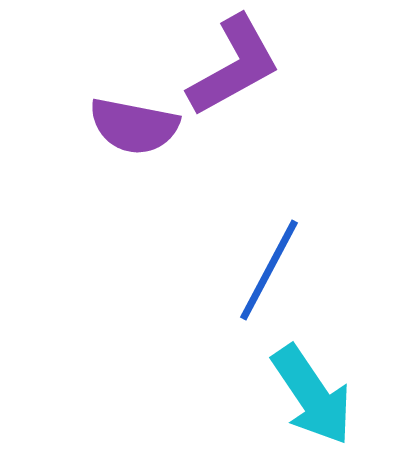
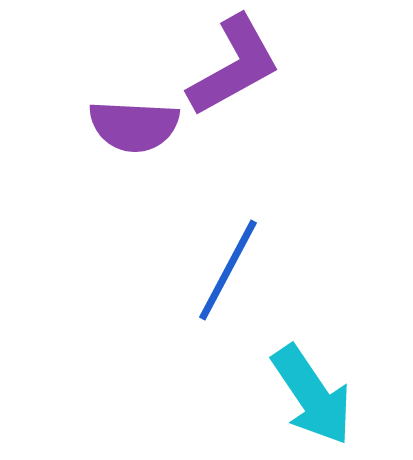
purple semicircle: rotated 8 degrees counterclockwise
blue line: moved 41 px left
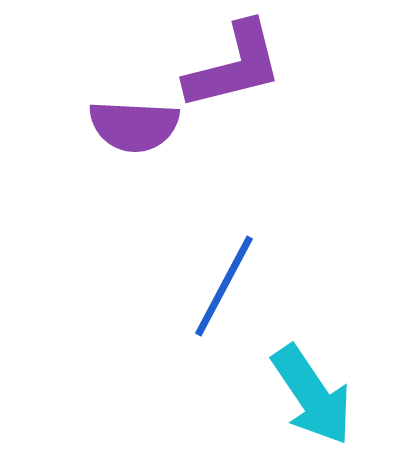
purple L-shape: rotated 15 degrees clockwise
blue line: moved 4 px left, 16 px down
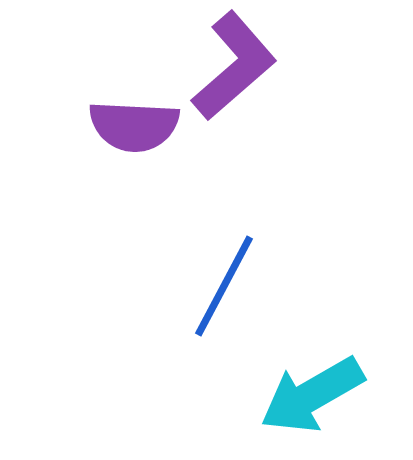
purple L-shape: rotated 27 degrees counterclockwise
cyan arrow: rotated 94 degrees clockwise
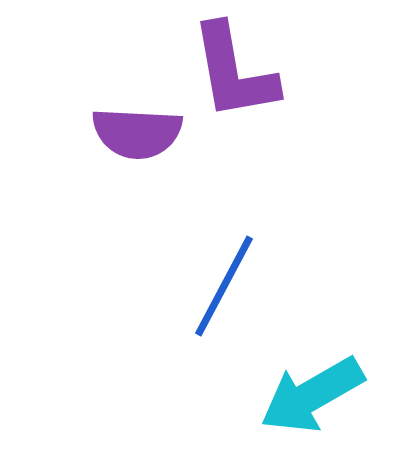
purple L-shape: moved 6 px down; rotated 121 degrees clockwise
purple semicircle: moved 3 px right, 7 px down
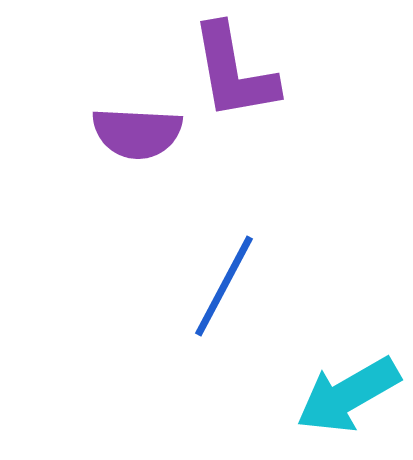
cyan arrow: moved 36 px right
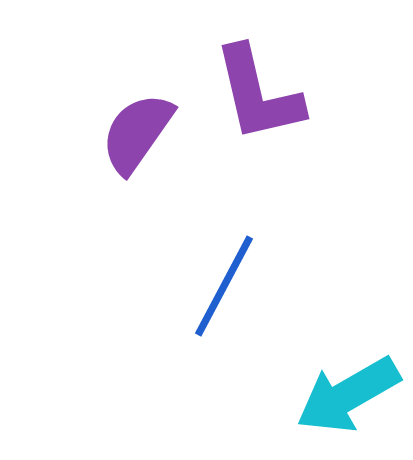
purple L-shape: moved 24 px right, 22 px down; rotated 3 degrees counterclockwise
purple semicircle: rotated 122 degrees clockwise
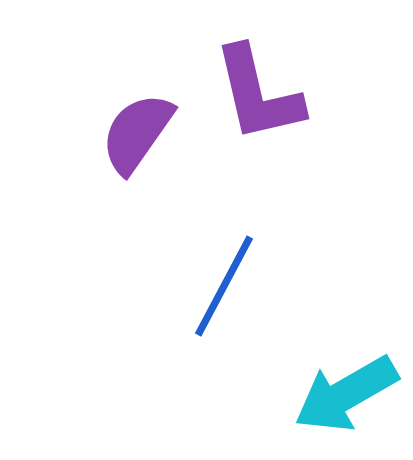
cyan arrow: moved 2 px left, 1 px up
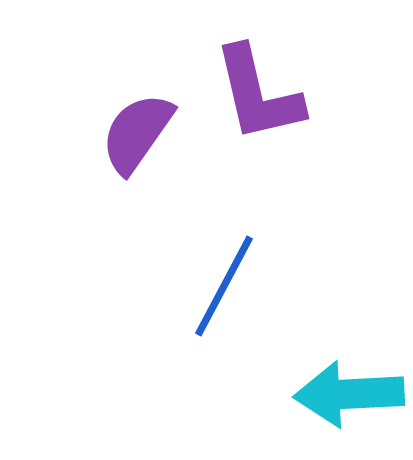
cyan arrow: moved 3 px right; rotated 27 degrees clockwise
